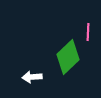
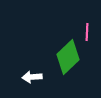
pink line: moved 1 px left
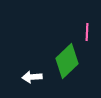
green diamond: moved 1 px left, 4 px down
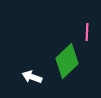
white arrow: rotated 24 degrees clockwise
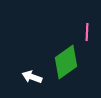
green diamond: moved 1 px left, 1 px down; rotated 8 degrees clockwise
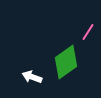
pink line: moved 1 px right; rotated 30 degrees clockwise
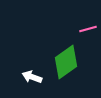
pink line: moved 3 px up; rotated 42 degrees clockwise
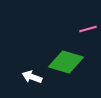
green diamond: rotated 52 degrees clockwise
